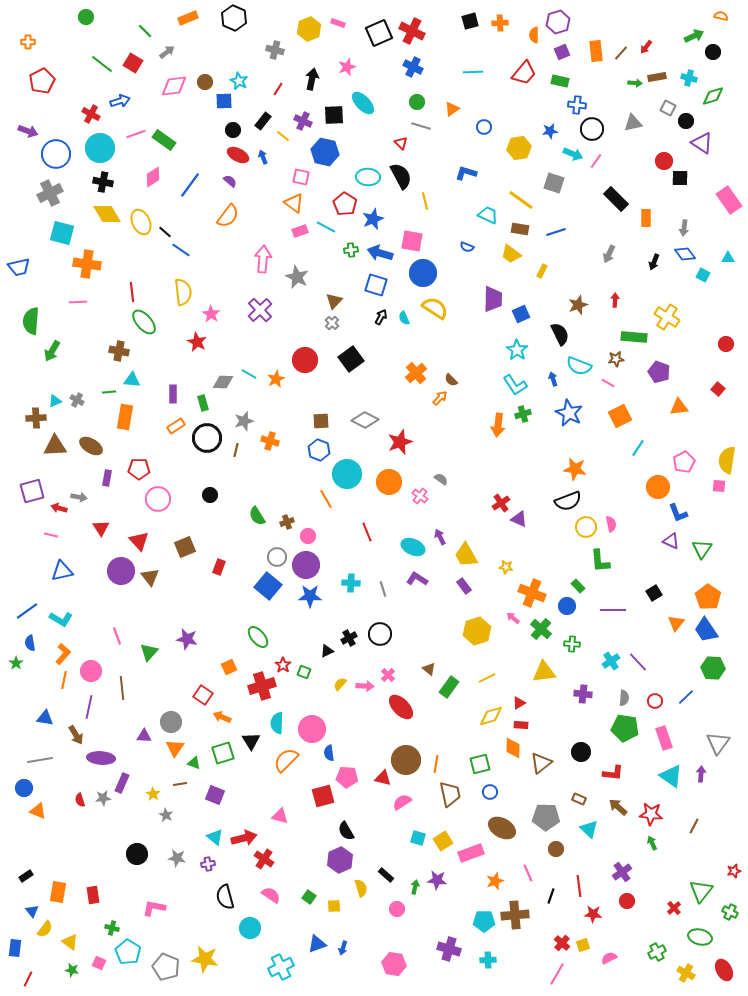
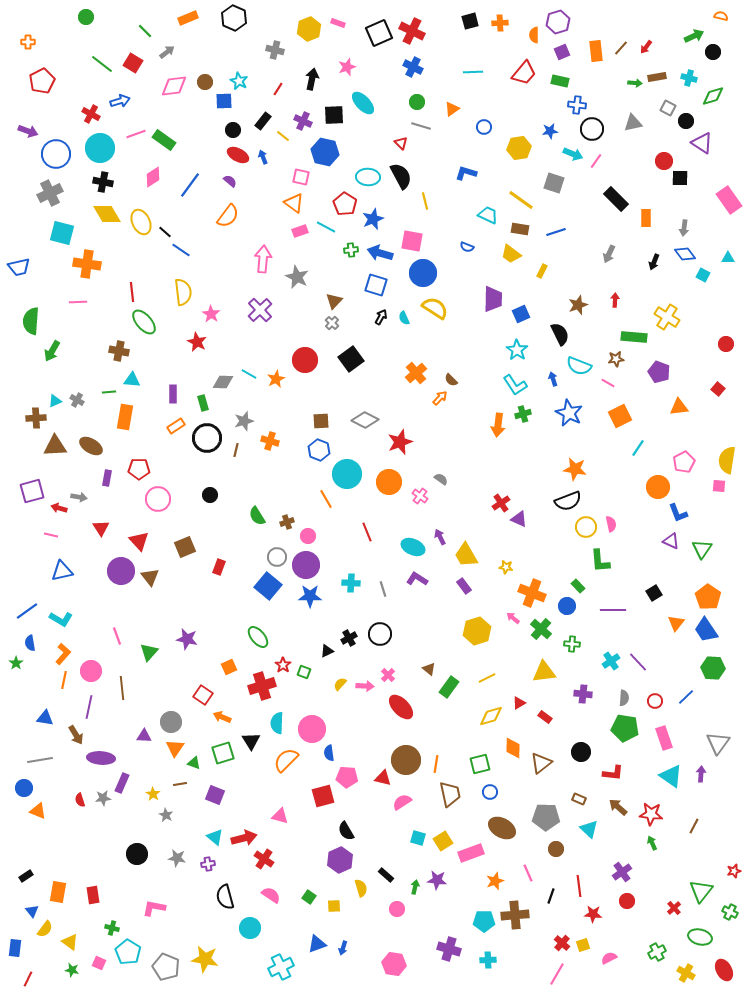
brown line at (621, 53): moved 5 px up
red rectangle at (521, 725): moved 24 px right, 8 px up; rotated 32 degrees clockwise
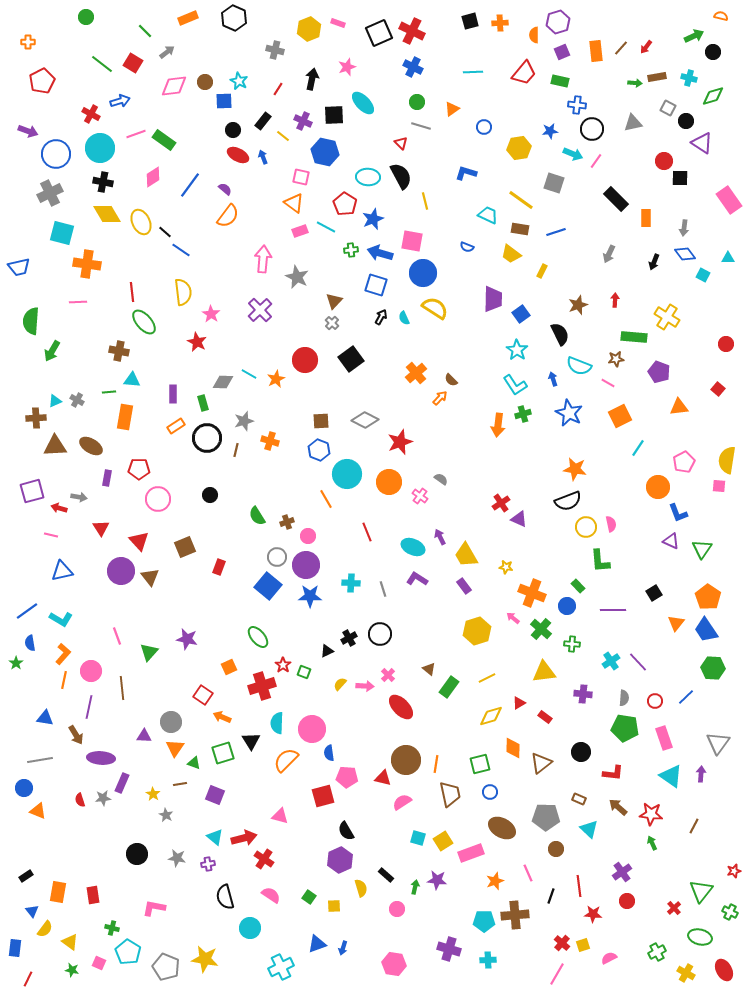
purple semicircle at (230, 181): moved 5 px left, 8 px down
blue square at (521, 314): rotated 12 degrees counterclockwise
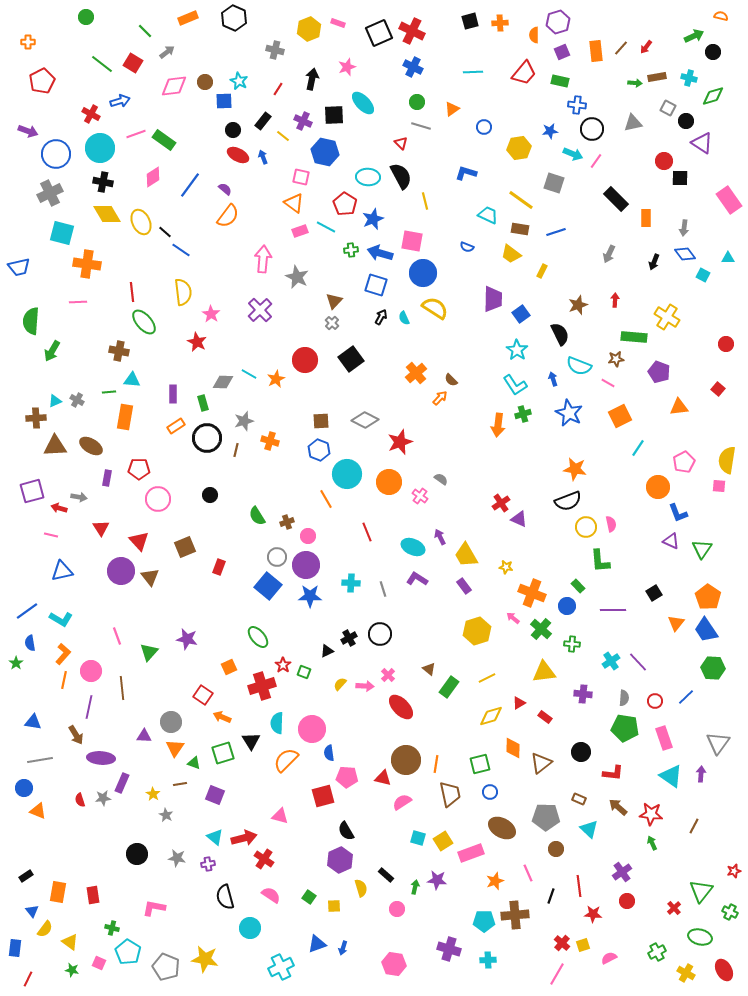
blue triangle at (45, 718): moved 12 px left, 4 px down
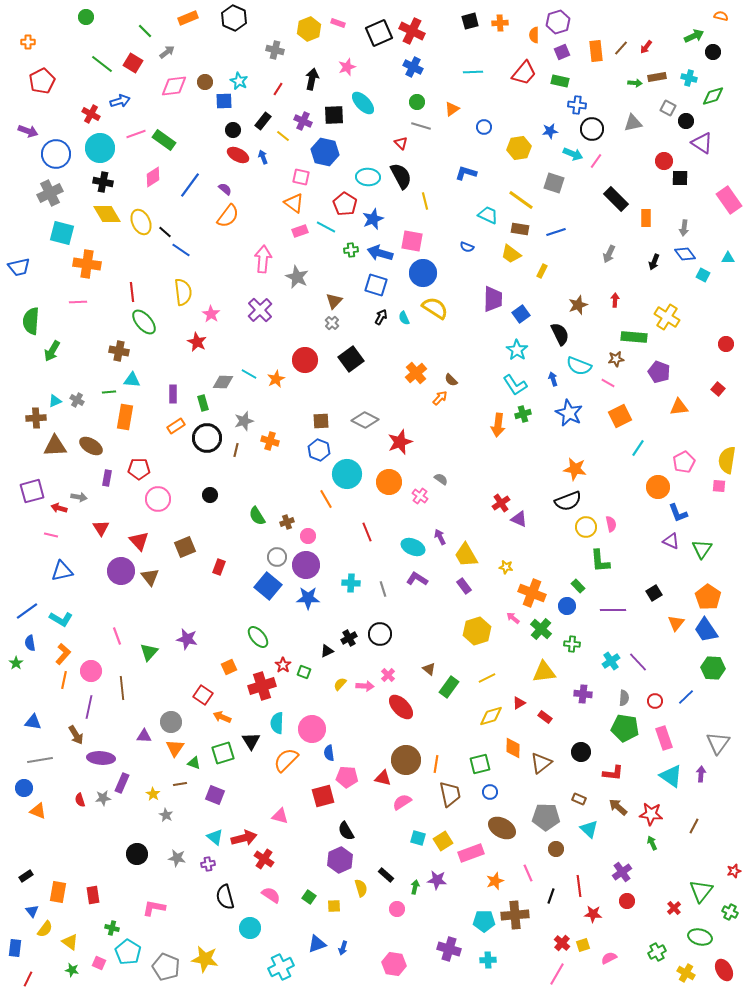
blue star at (310, 596): moved 2 px left, 2 px down
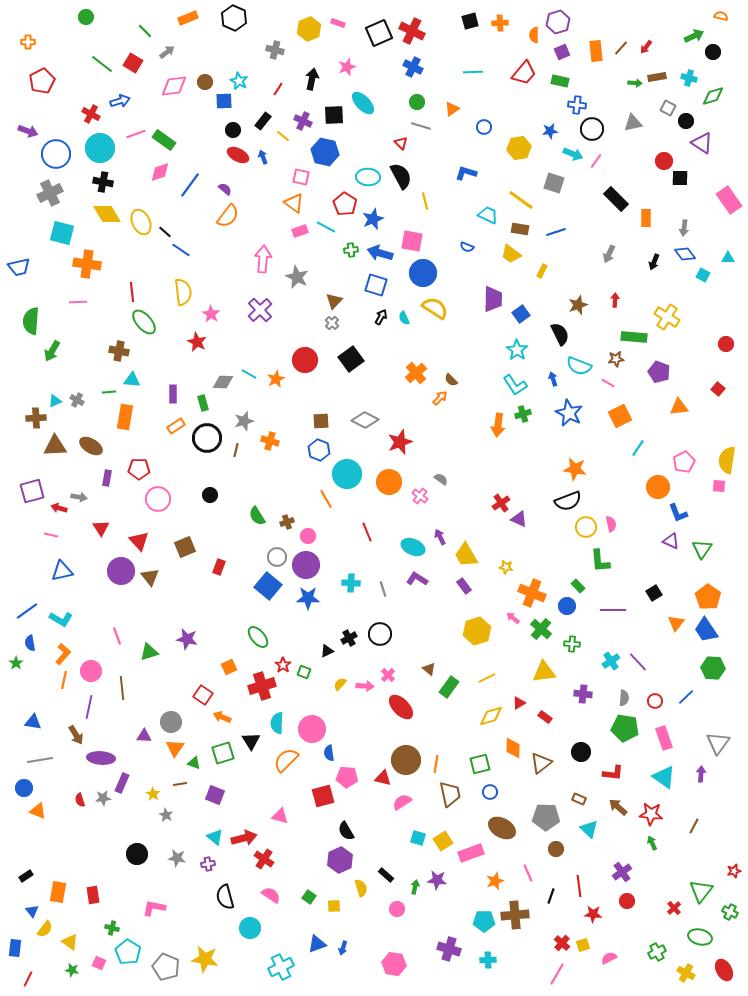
pink diamond at (153, 177): moved 7 px right, 5 px up; rotated 15 degrees clockwise
green triangle at (149, 652): rotated 30 degrees clockwise
cyan triangle at (671, 776): moved 7 px left, 1 px down
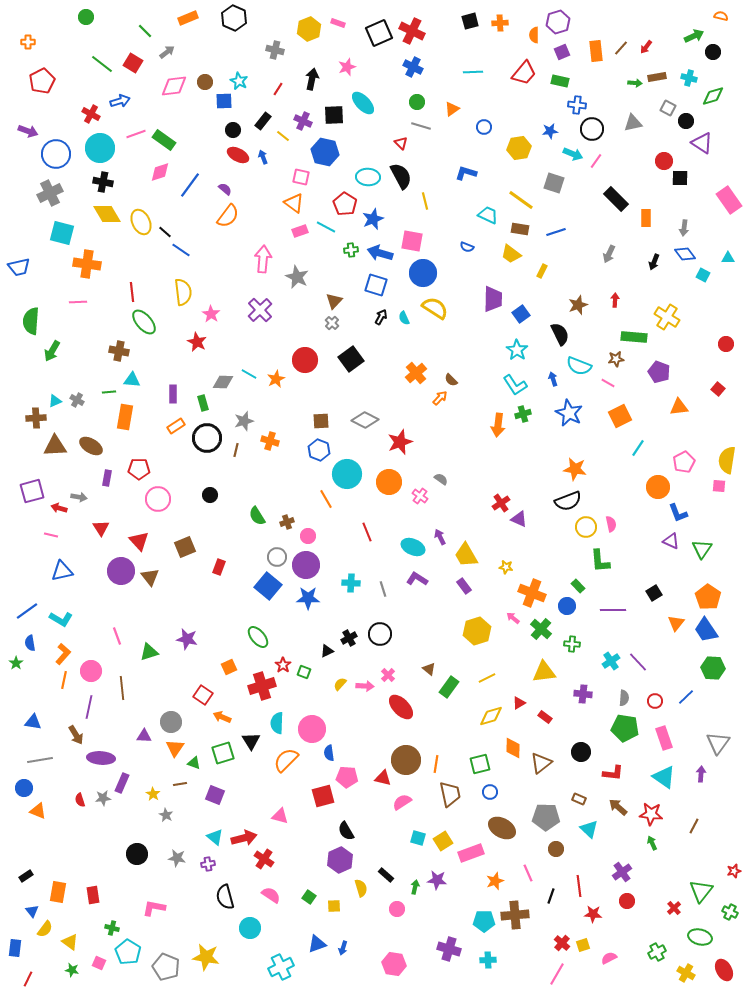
yellow star at (205, 959): moved 1 px right, 2 px up
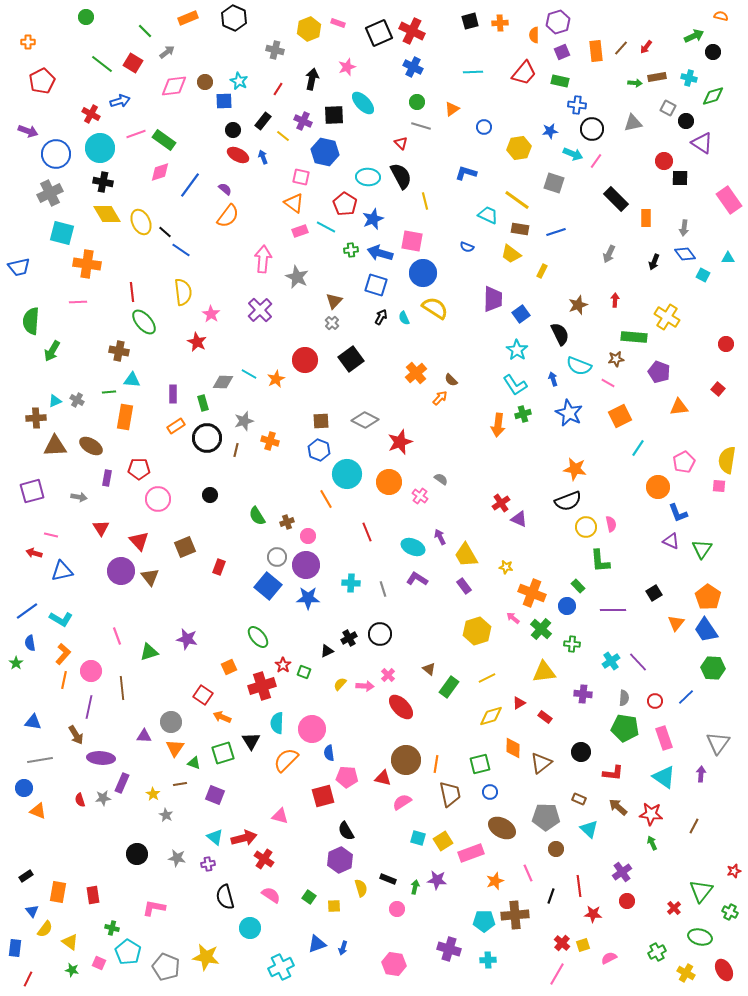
yellow line at (521, 200): moved 4 px left
red arrow at (59, 508): moved 25 px left, 45 px down
black rectangle at (386, 875): moved 2 px right, 4 px down; rotated 21 degrees counterclockwise
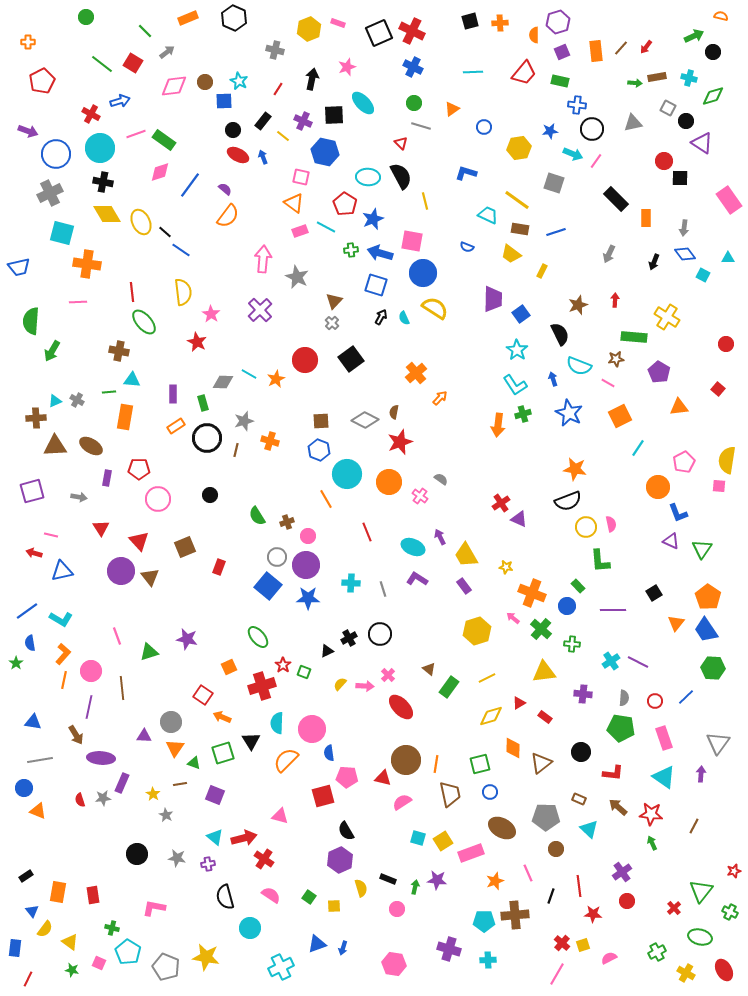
green circle at (417, 102): moved 3 px left, 1 px down
purple pentagon at (659, 372): rotated 10 degrees clockwise
brown semicircle at (451, 380): moved 57 px left, 32 px down; rotated 56 degrees clockwise
purple line at (638, 662): rotated 20 degrees counterclockwise
green pentagon at (625, 728): moved 4 px left
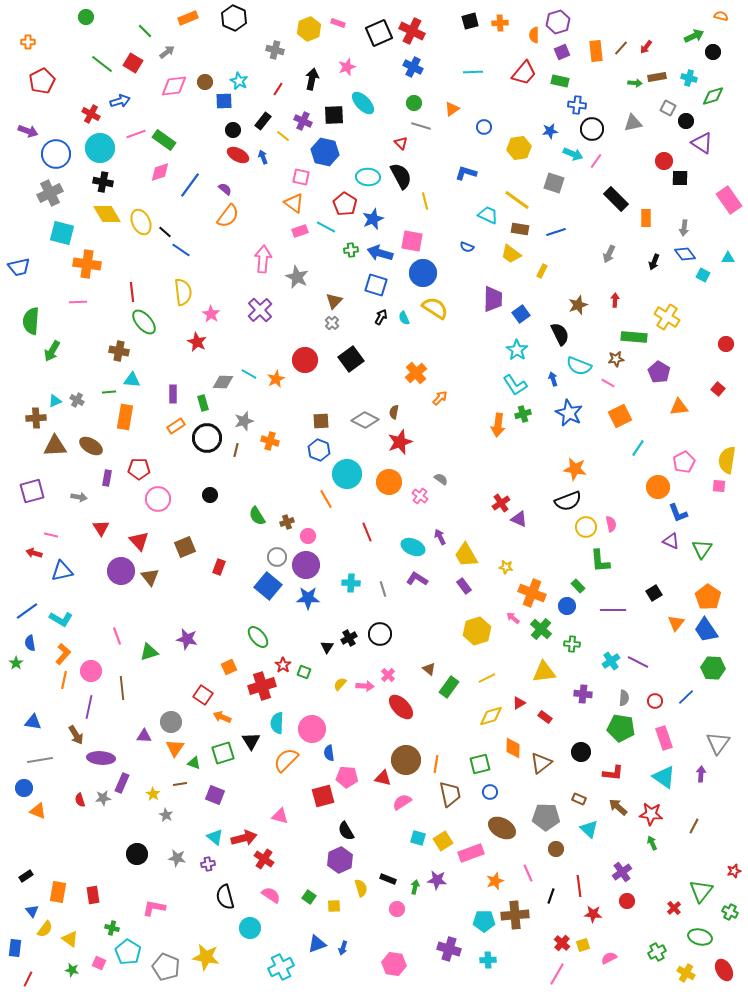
black triangle at (327, 651): moved 4 px up; rotated 32 degrees counterclockwise
yellow triangle at (70, 942): moved 3 px up
